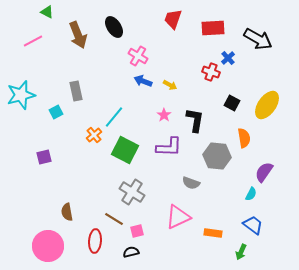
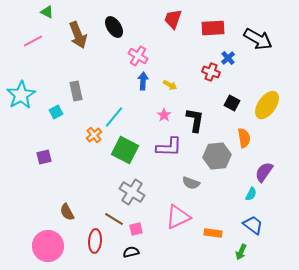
blue arrow: rotated 72 degrees clockwise
cyan star: rotated 16 degrees counterclockwise
gray hexagon: rotated 12 degrees counterclockwise
brown semicircle: rotated 18 degrees counterclockwise
pink square: moved 1 px left, 2 px up
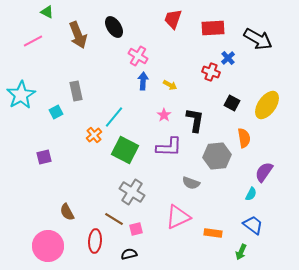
black semicircle: moved 2 px left, 2 px down
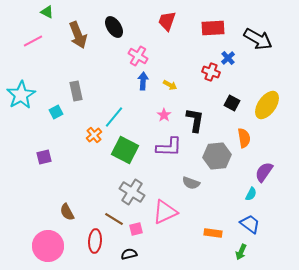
red trapezoid: moved 6 px left, 2 px down
pink triangle: moved 13 px left, 5 px up
blue trapezoid: moved 3 px left, 1 px up
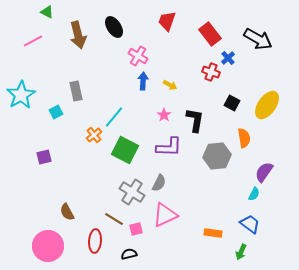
red rectangle: moved 3 px left, 6 px down; rotated 55 degrees clockwise
brown arrow: rotated 8 degrees clockwise
gray semicircle: moved 32 px left; rotated 84 degrees counterclockwise
cyan semicircle: moved 3 px right
pink triangle: moved 3 px down
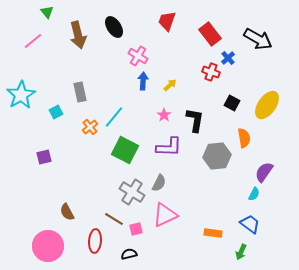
green triangle: rotated 24 degrees clockwise
pink line: rotated 12 degrees counterclockwise
yellow arrow: rotated 72 degrees counterclockwise
gray rectangle: moved 4 px right, 1 px down
orange cross: moved 4 px left, 8 px up
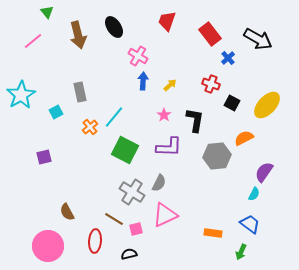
red cross: moved 12 px down
yellow ellipse: rotated 8 degrees clockwise
orange semicircle: rotated 108 degrees counterclockwise
